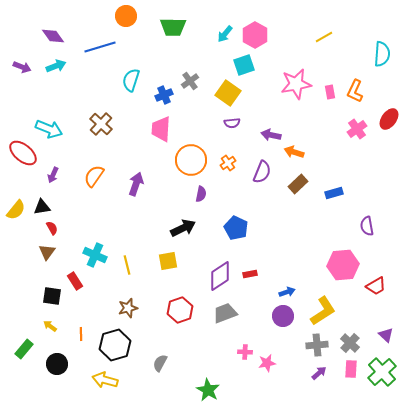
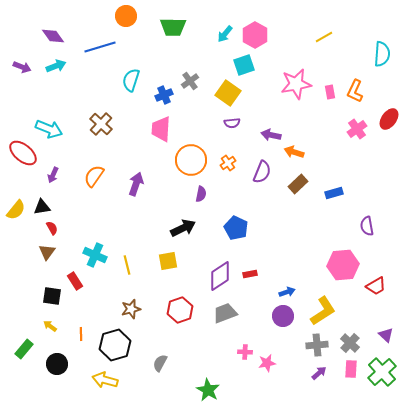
brown star at (128, 308): moved 3 px right, 1 px down
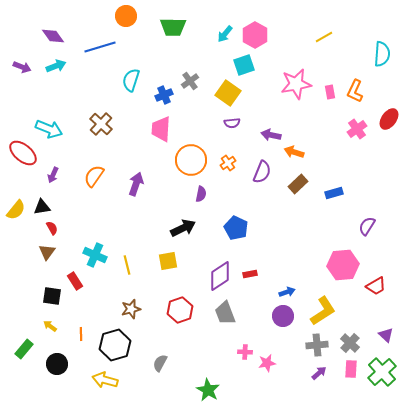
purple semicircle at (367, 226): rotated 42 degrees clockwise
gray trapezoid at (225, 313): rotated 90 degrees counterclockwise
